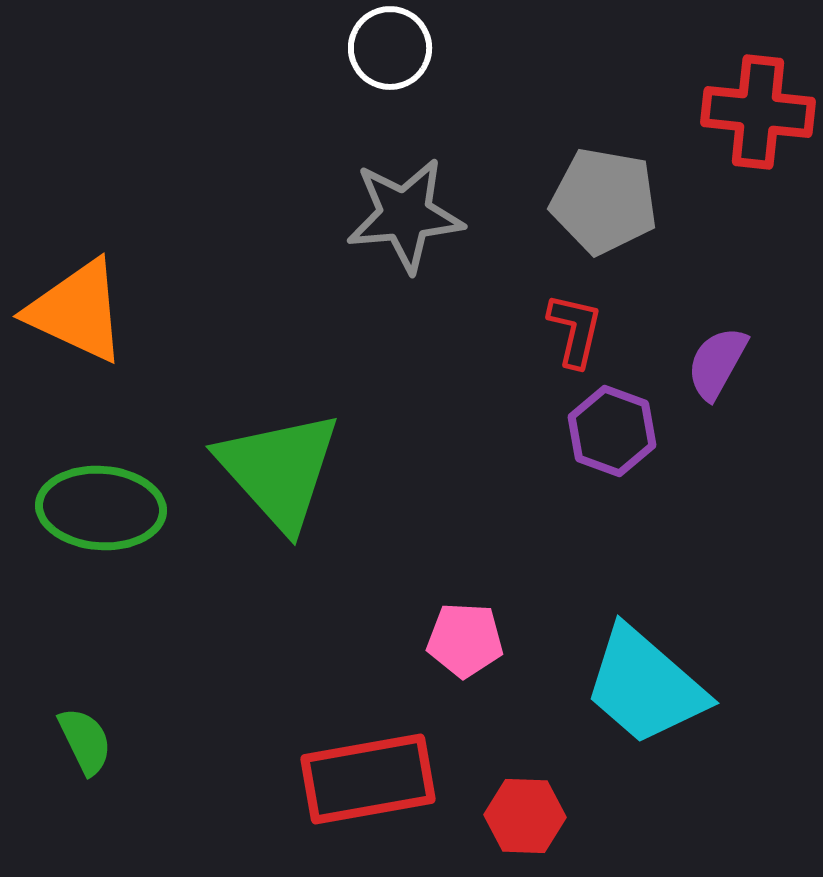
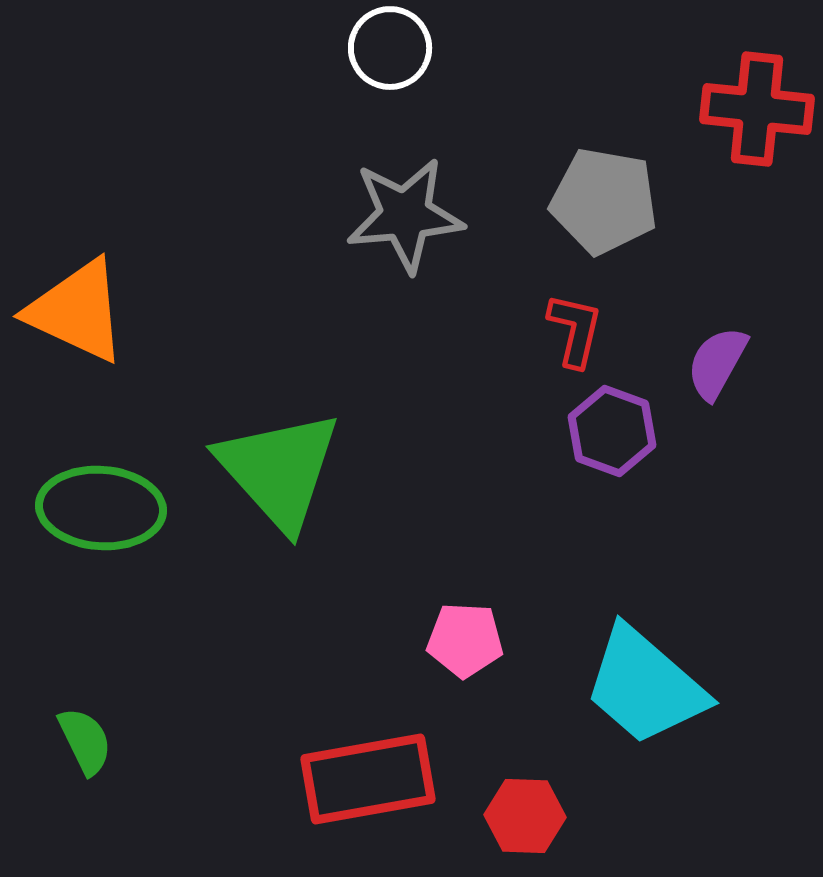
red cross: moved 1 px left, 3 px up
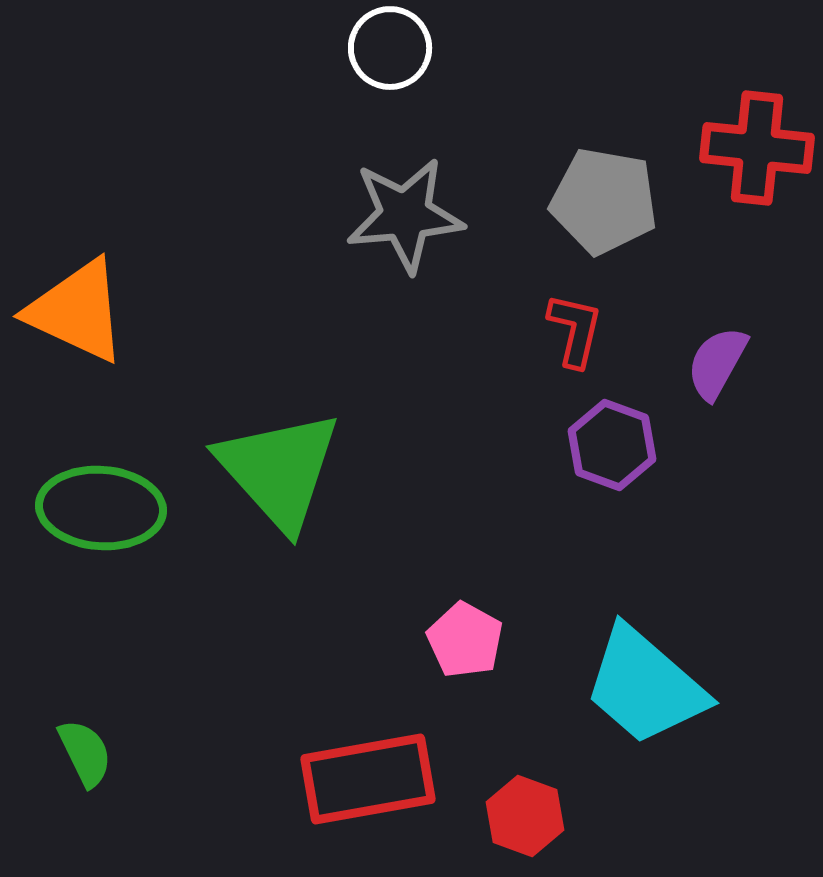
red cross: moved 39 px down
purple hexagon: moved 14 px down
pink pentagon: rotated 26 degrees clockwise
green semicircle: moved 12 px down
red hexagon: rotated 18 degrees clockwise
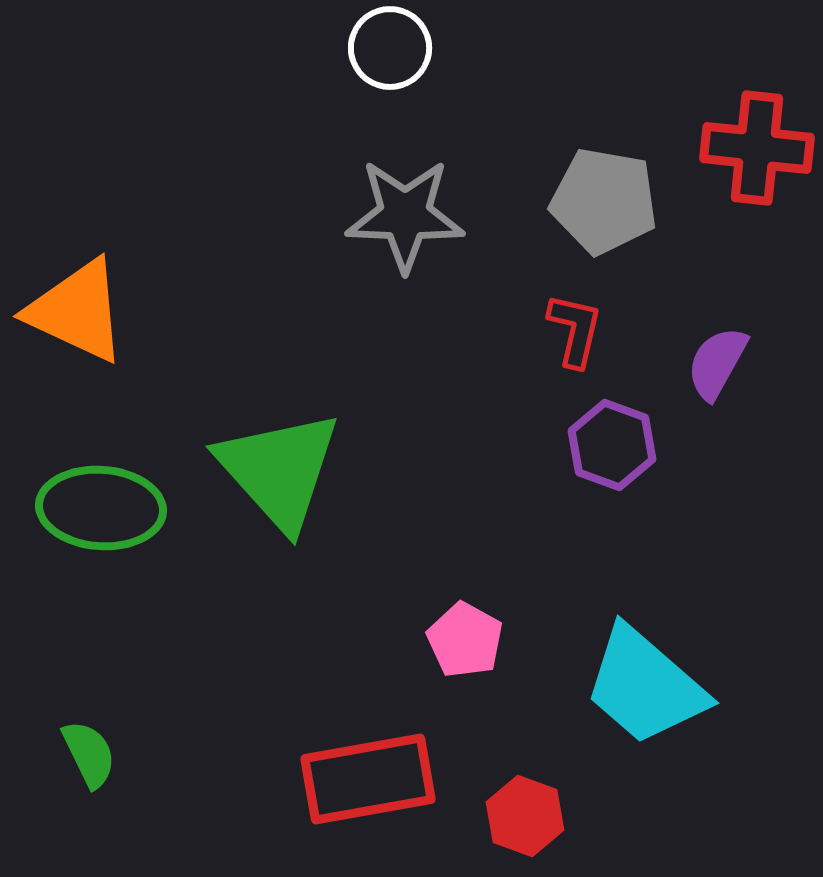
gray star: rotated 7 degrees clockwise
green semicircle: moved 4 px right, 1 px down
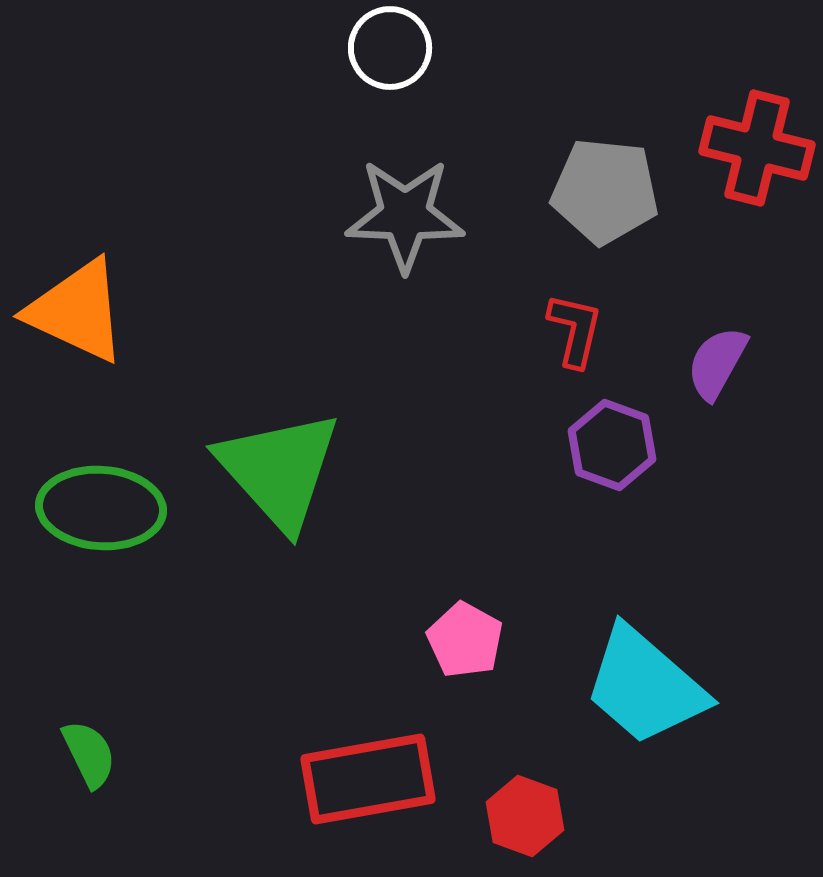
red cross: rotated 8 degrees clockwise
gray pentagon: moved 1 px right, 10 px up; rotated 4 degrees counterclockwise
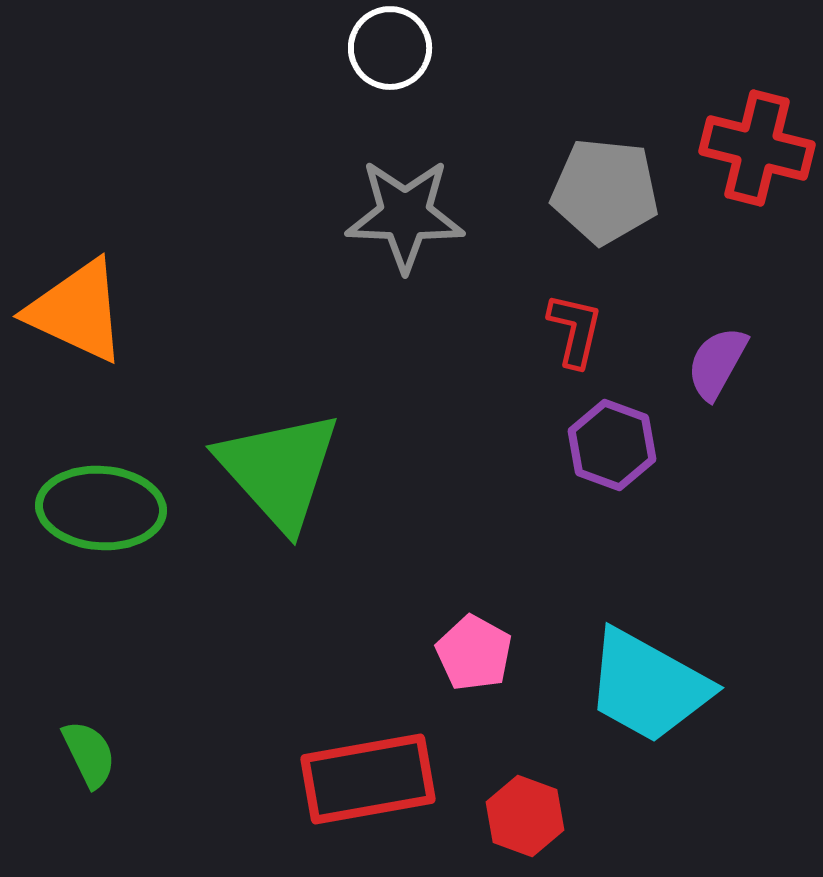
pink pentagon: moved 9 px right, 13 px down
cyan trapezoid: moved 3 px right; rotated 12 degrees counterclockwise
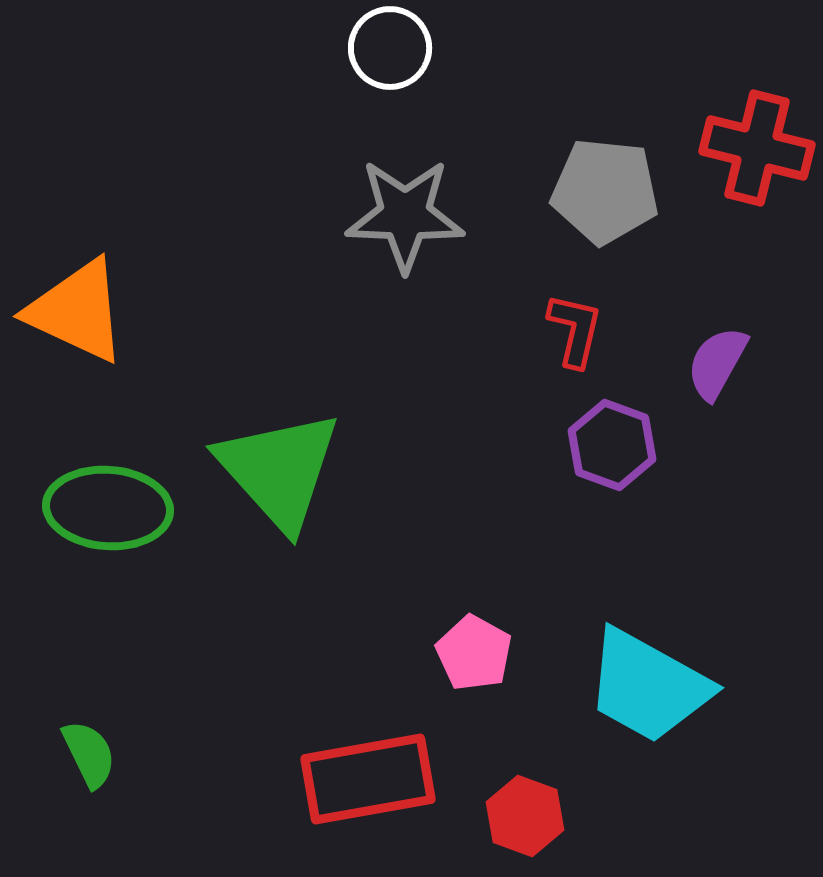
green ellipse: moved 7 px right
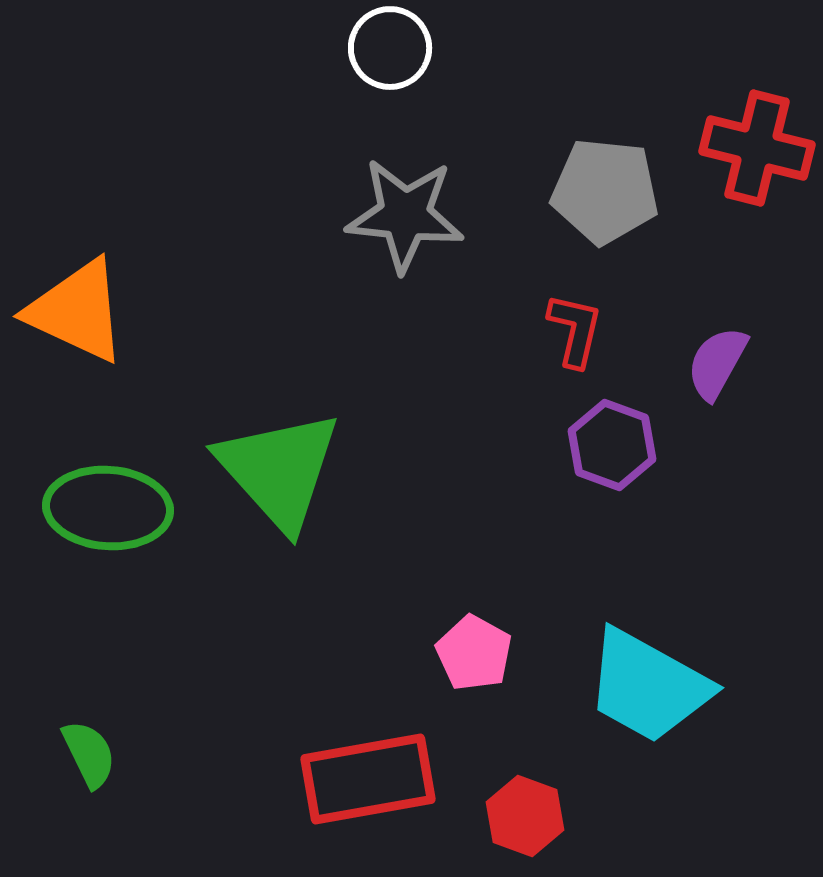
gray star: rotated 4 degrees clockwise
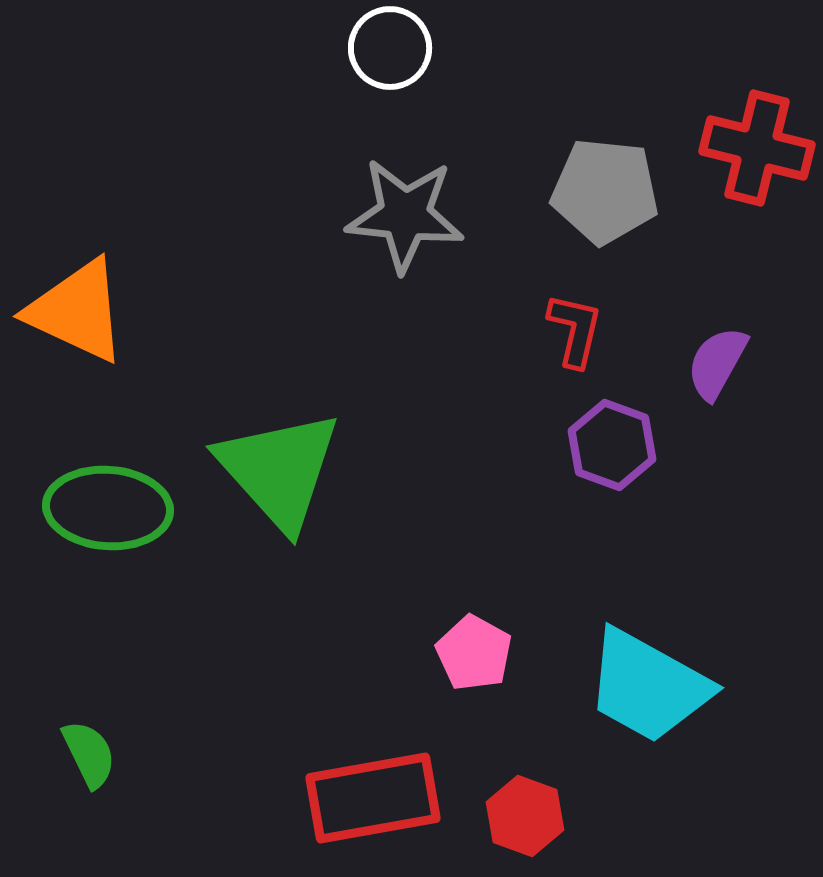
red rectangle: moved 5 px right, 19 px down
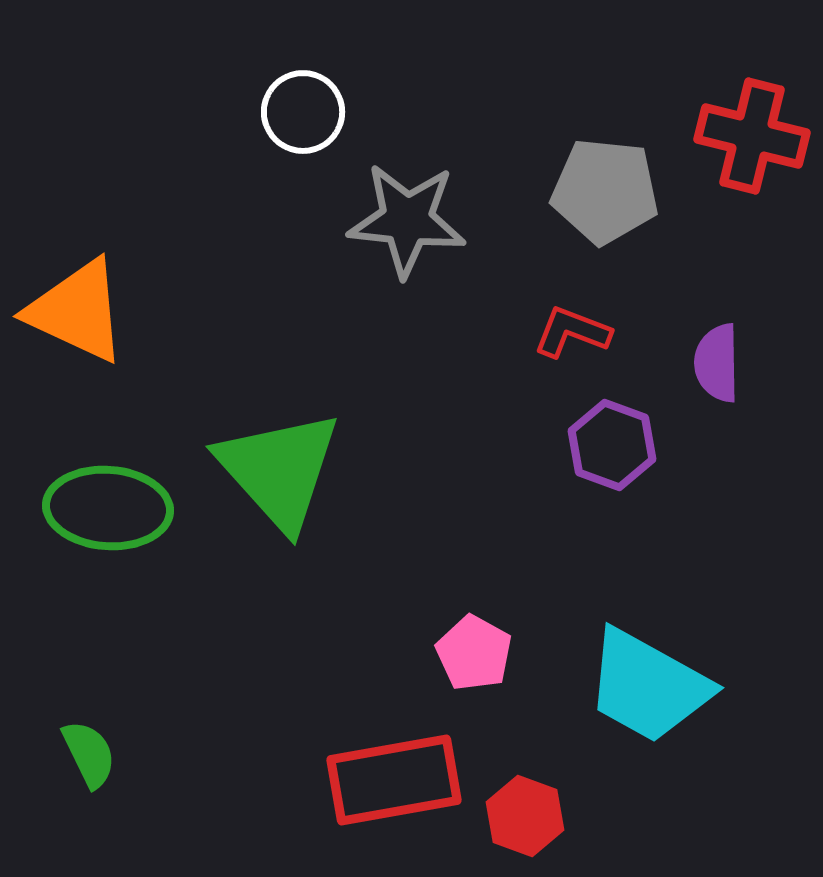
white circle: moved 87 px left, 64 px down
red cross: moved 5 px left, 12 px up
gray star: moved 2 px right, 5 px down
red L-shape: moved 3 px left, 2 px down; rotated 82 degrees counterclockwise
purple semicircle: rotated 30 degrees counterclockwise
red rectangle: moved 21 px right, 18 px up
